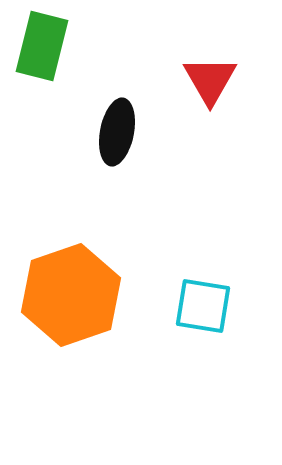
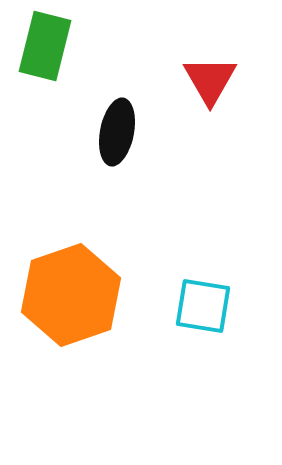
green rectangle: moved 3 px right
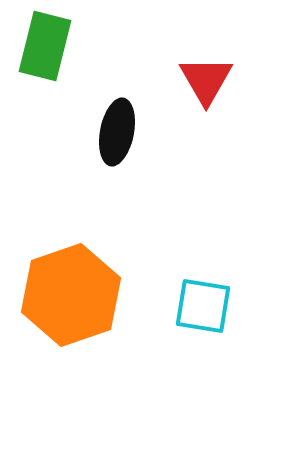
red triangle: moved 4 px left
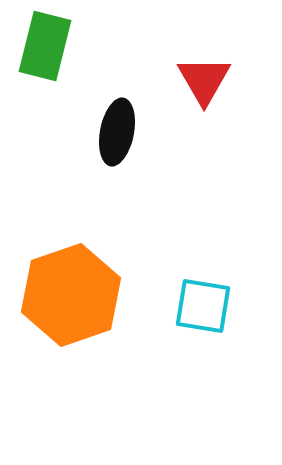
red triangle: moved 2 px left
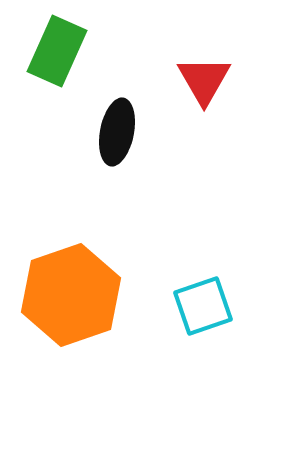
green rectangle: moved 12 px right, 5 px down; rotated 10 degrees clockwise
cyan square: rotated 28 degrees counterclockwise
